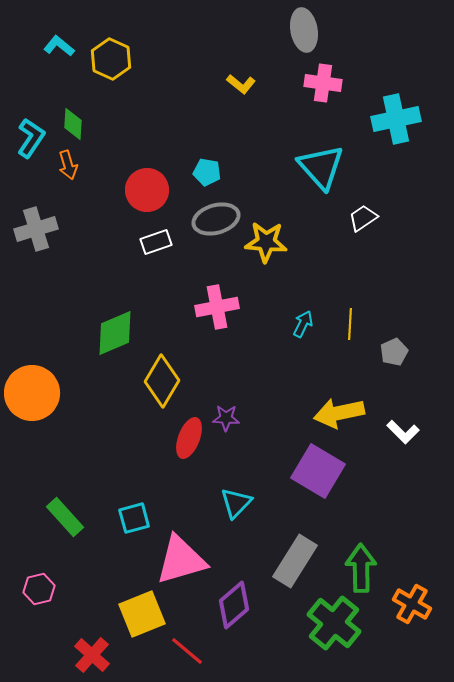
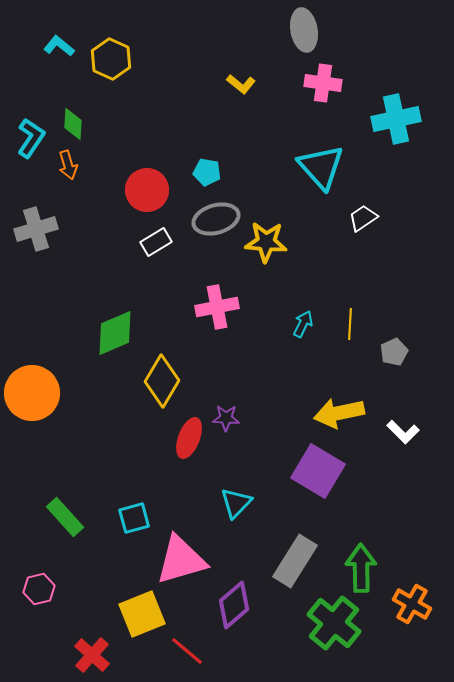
white rectangle at (156, 242): rotated 12 degrees counterclockwise
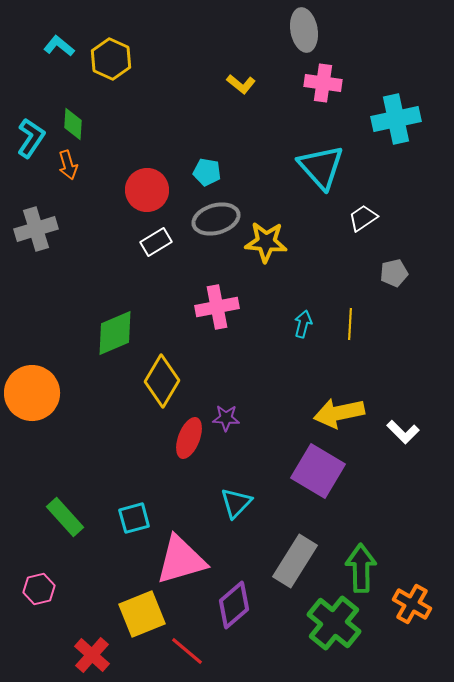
cyan arrow at (303, 324): rotated 12 degrees counterclockwise
gray pentagon at (394, 352): moved 79 px up; rotated 12 degrees clockwise
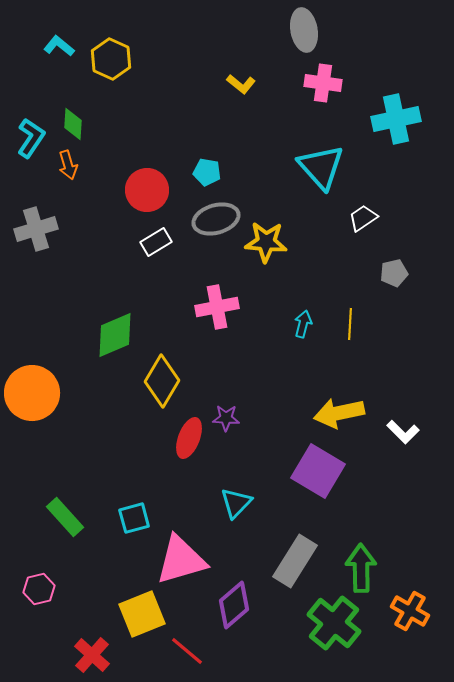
green diamond at (115, 333): moved 2 px down
orange cross at (412, 604): moved 2 px left, 7 px down
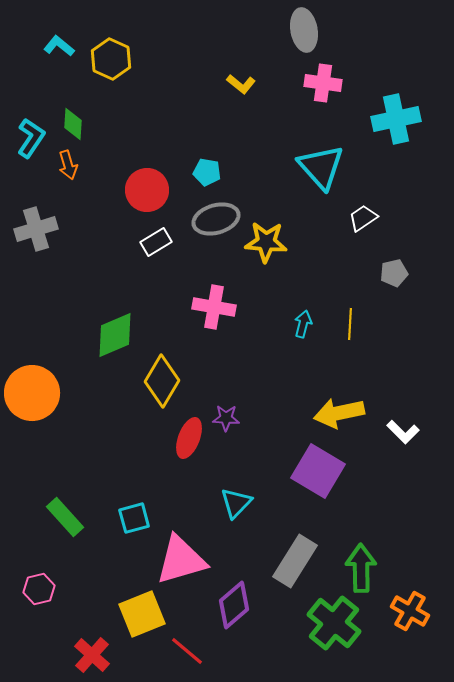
pink cross at (217, 307): moved 3 px left; rotated 21 degrees clockwise
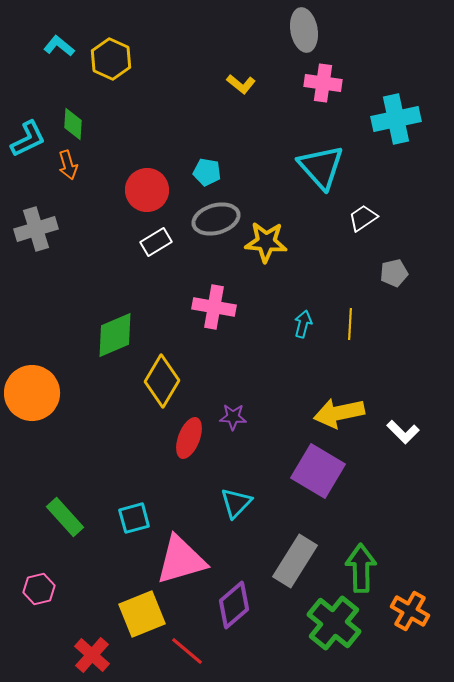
cyan L-shape at (31, 138): moved 3 px left, 1 px down; rotated 30 degrees clockwise
purple star at (226, 418): moved 7 px right, 1 px up
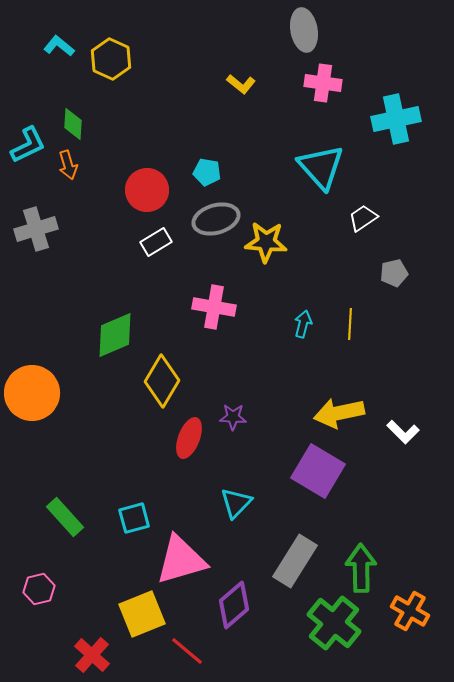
cyan L-shape at (28, 139): moved 6 px down
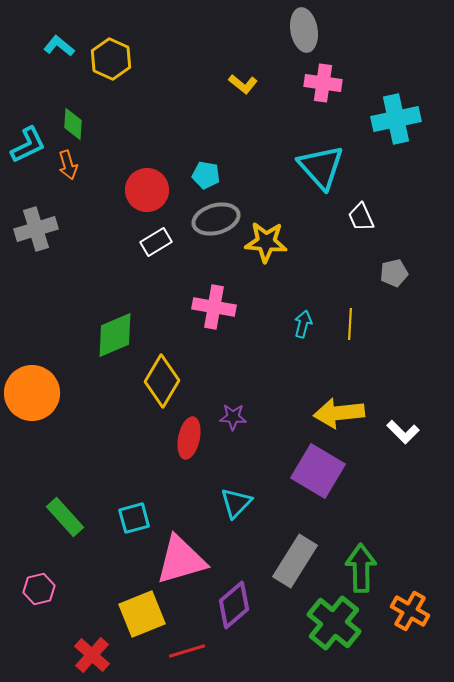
yellow L-shape at (241, 84): moved 2 px right
cyan pentagon at (207, 172): moved 1 px left, 3 px down
white trapezoid at (363, 218): moved 2 px left, 1 px up; rotated 80 degrees counterclockwise
yellow arrow at (339, 413): rotated 6 degrees clockwise
red ellipse at (189, 438): rotated 9 degrees counterclockwise
red line at (187, 651): rotated 57 degrees counterclockwise
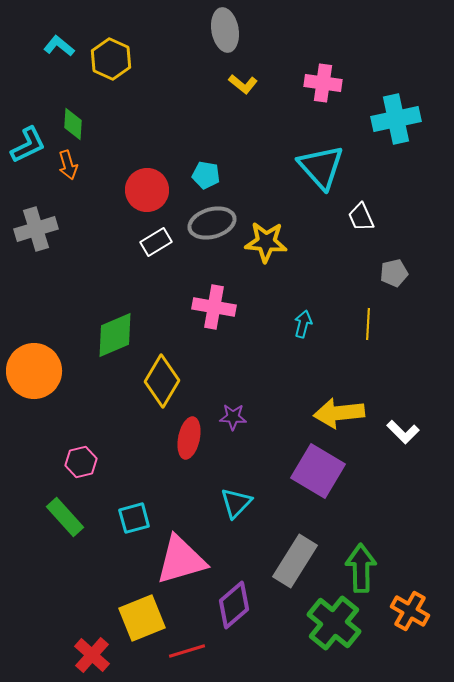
gray ellipse at (304, 30): moved 79 px left
gray ellipse at (216, 219): moved 4 px left, 4 px down
yellow line at (350, 324): moved 18 px right
orange circle at (32, 393): moved 2 px right, 22 px up
pink hexagon at (39, 589): moved 42 px right, 127 px up
yellow square at (142, 614): moved 4 px down
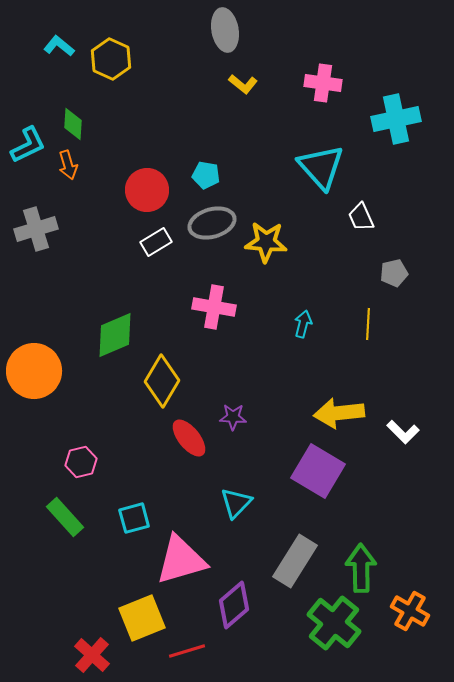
red ellipse at (189, 438): rotated 51 degrees counterclockwise
